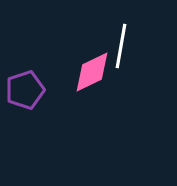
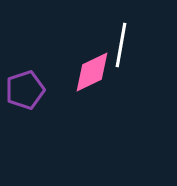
white line: moved 1 px up
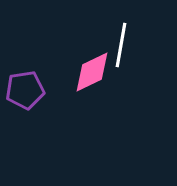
purple pentagon: rotated 9 degrees clockwise
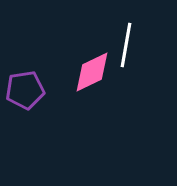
white line: moved 5 px right
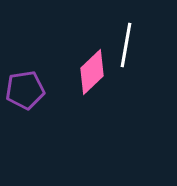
pink diamond: rotated 18 degrees counterclockwise
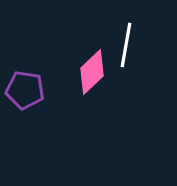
purple pentagon: rotated 18 degrees clockwise
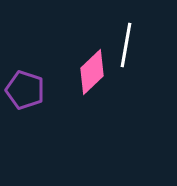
purple pentagon: rotated 9 degrees clockwise
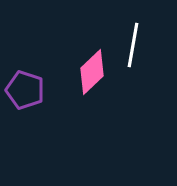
white line: moved 7 px right
